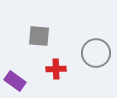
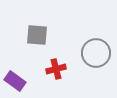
gray square: moved 2 px left, 1 px up
red cross: rotated 12 degrees counterclockwise
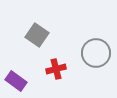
gray square: rotated 30 degrees clockwise
purple rectangle: moved 1 px right
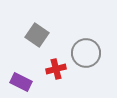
gray circle: moved 10 px left
purple rectangle: moved 5 px right, 1 px down; rotated 10 degrees counterclockwise
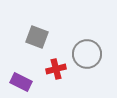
gray square: moved 2 px down; rotated 15 degrees counterclockwise
gray circle: moved 1 px right, 1 px down
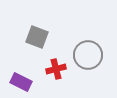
gray circle: moved 1 px right, 1 px down
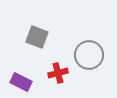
gray circle: moved 1 px right
red cross: moved 2 px right, 4 px down
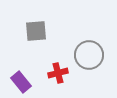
gray square: moved 1 px left, 6 px up; rotated 25 degrees counterclockwise
purple rectangle: rotated 25 degrees clockwise
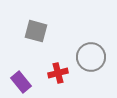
gray square: rotated 20 degrees clockwise
gray circle: moved 2 px right, 2 px down
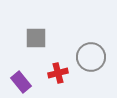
gray square: moved 7 px down; rotated 15 degrees counterclockwise
